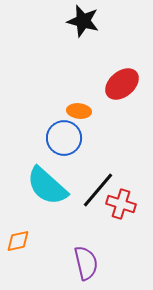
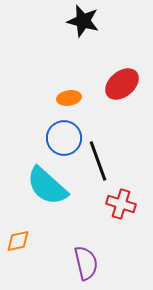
orange ellipse: moved 10 px left, 13 px up; rotated 15 degrees counterclockwise
black line: moved 29 px up; rotated 60 degrees counterclockwise
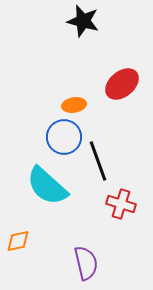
orange ellipse: moved 5 px right, 7 px down
blue circle: moved 1 px up
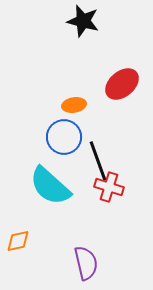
cyan semicircle: moved 3 px right
red cross: moved 12 px left, 17 px up
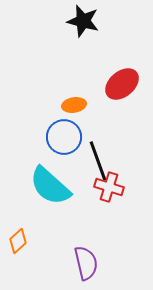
orange diamond: rotated 30 degrees counterclockwise
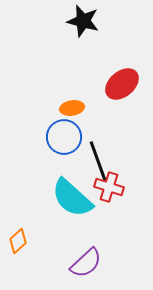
orange ellipse: moved 2 px left, 3 px down
cyan semicircle: moved 22 px right, 12 px down
purple semicircle: rotated 60 degrees clockwise
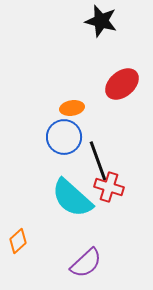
black star: moved 18 px right
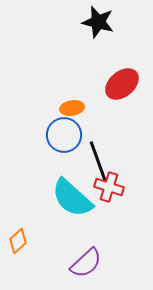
black star: moved 3 px left, 1 px down
blue circle: moved 2 px up
